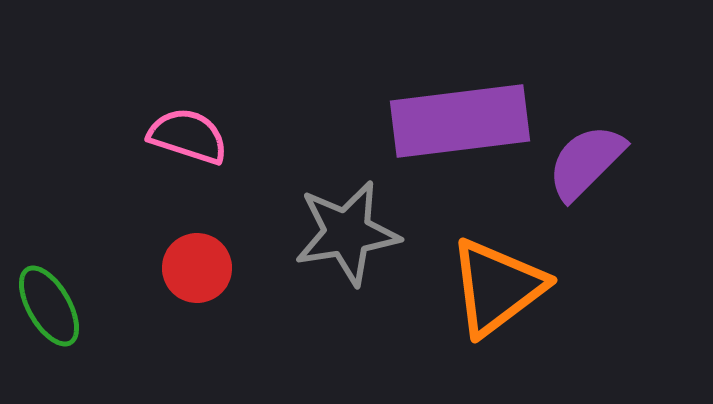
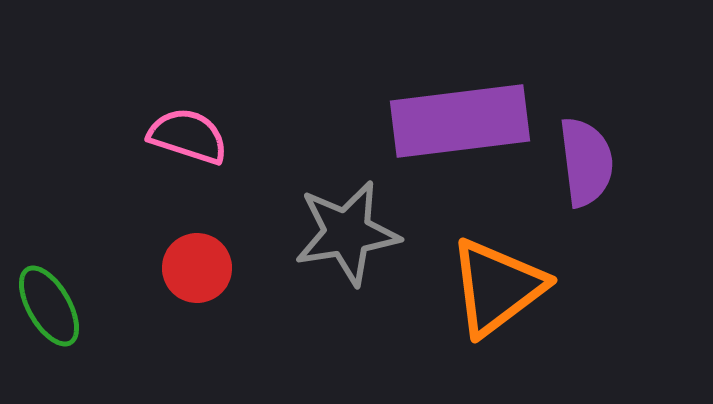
purple semicircle: rotated 128 degrees clockwise
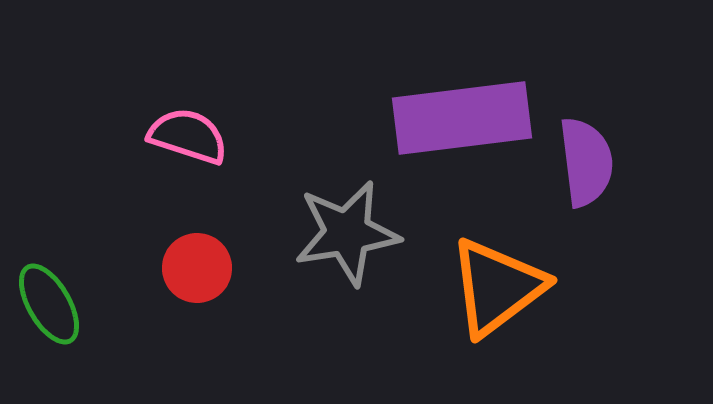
purple rectangle: moved 2 px right, 3 px up
green ellipse: moved 2 px up
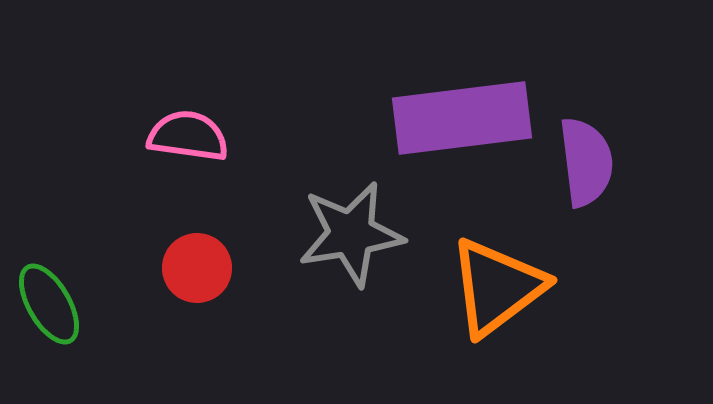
pink semicircle: rotated 10 degrees counterclockwise
gray star: moved 4 px right, 1 px down
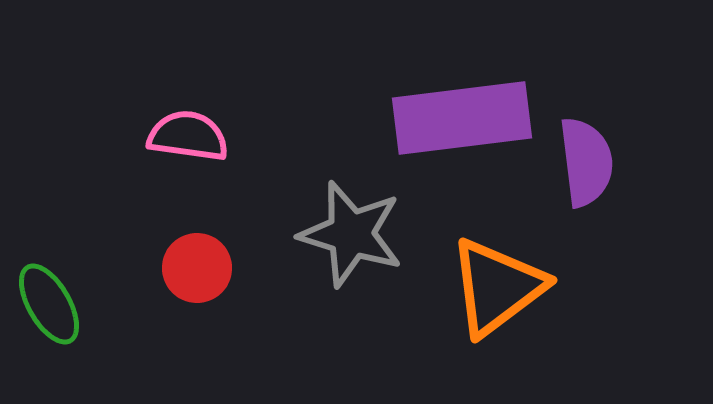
gray star: rotated 26 degrees clockwise
